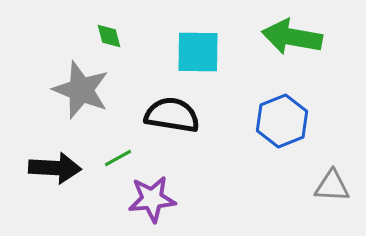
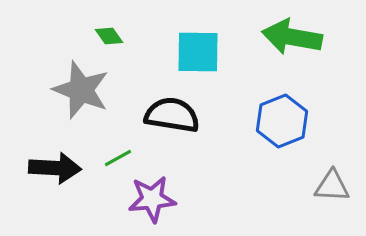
green diamond: rotated 20 degrees counterclockwise
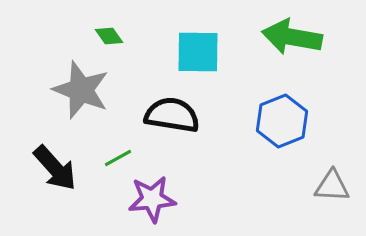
black arrow: rotated 45 degrees clockwise
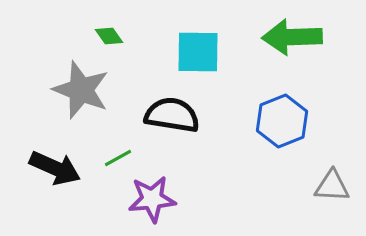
green arrow: rotated 12 degrees counterclockwise
black arrow: rotated 24 degrees counterclockwise
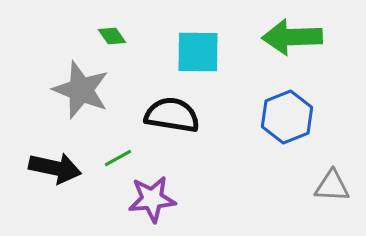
green diamond: moved 3 px right
blue hexagon: moved 5 px right, 4 px up
black arrow: rotated 12 degrees counterclockwise
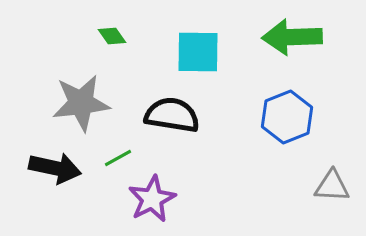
gray star: moved 13 px down; rotated 28 degrees counterclockwise
purple star: rotated 21 degrees counterclockwise
